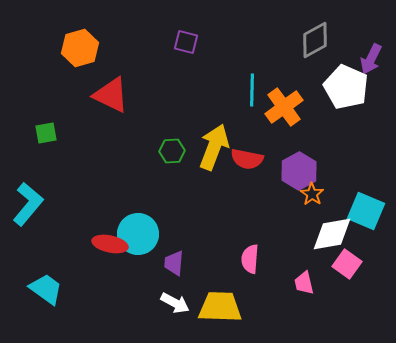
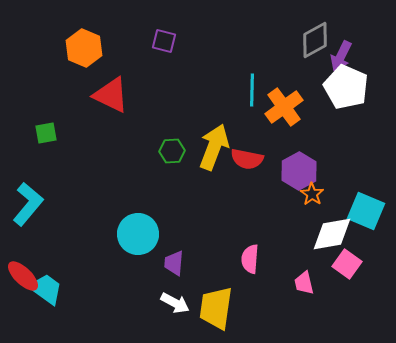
purple square: moved 22 px left, 1 px up
orange hexagon: moved 4 px right; rotated 21 degrees counterclockwise
purple arrow: moved 30 px left, 3 px up
red ellipse: moved 87 px left, 32 px down; rotated 32 degrees clockwise
yellow trapezoid: moved 4 px left, 1 px down; rotated 84 degrees counterclockwise
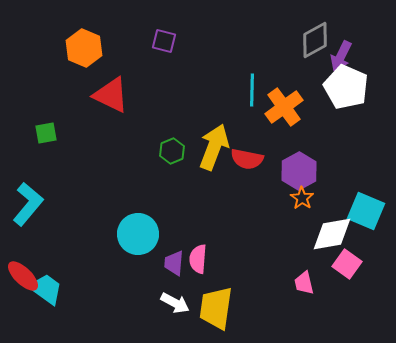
green hexagon: rotated 20 degrees counterclockwise
orange star: moved 10 px left, 4 px down
pink semicircle: moved 52 px left
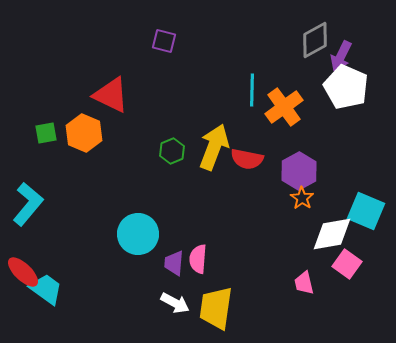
orange hexagon: moved 85 px down
red ellipse: moved 4 px up
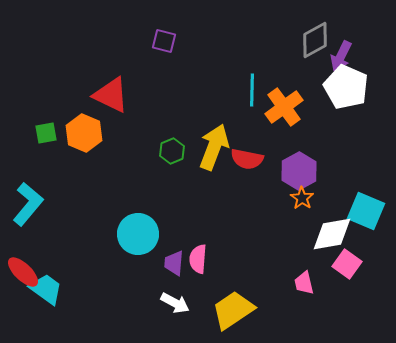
yellow trapezoid: moved 17 px right, 2 px down; rotated 48 degrees clockwise
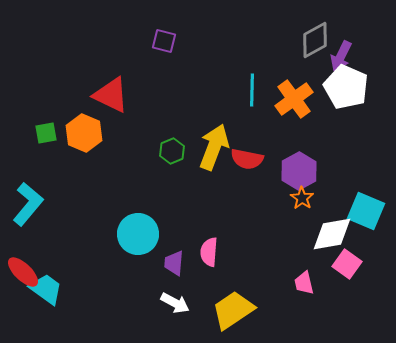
orange cross: moved 10 px right, 8 px up
pink semicircle: moved 11 px right, 7 px up
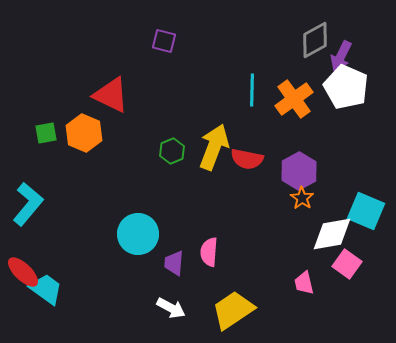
white arrow: moved 4 px left, 5 px down
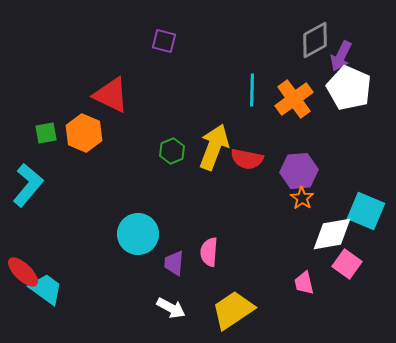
white pentagon: moved 3 px right, 1 px down
purple hexagon: rotated 24 degrees clockwise
cyan L-shape: moved 19 px up
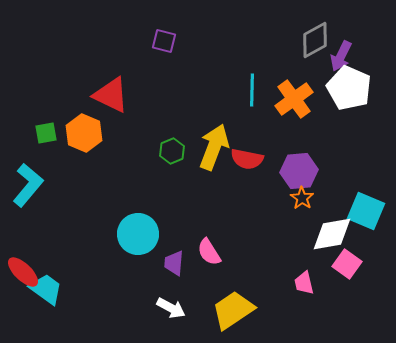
pink semicircle: rotated 36 degrees counterclockwise
